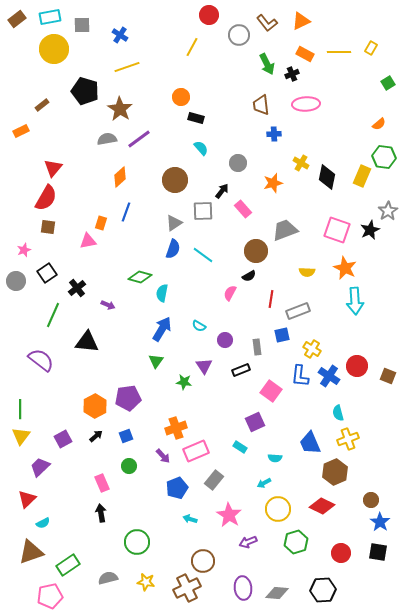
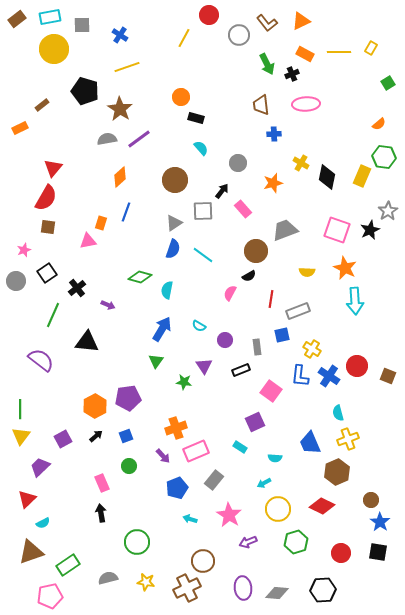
yellow line at (192, 47): moved 8 px left, 9 px up
orange rectangle at (21, 131): moved 1 px left, 3 px up
cyan semicircle at (162, 293): moved 5 px right, 3 px up
brown hexagon at (335, 472): moved 2 px right
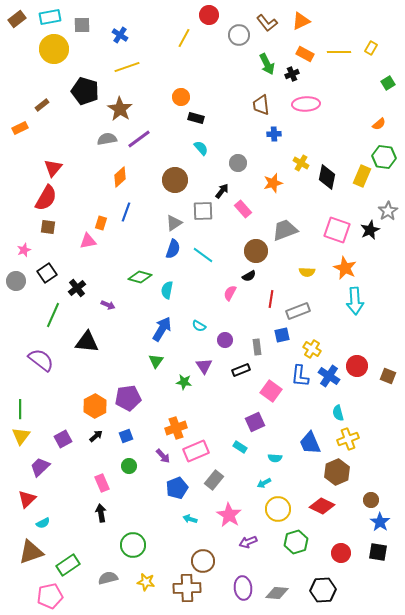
green circle at (137, 542): moved 4 px left, 3 px down
brown cross at (187, 588): rotated 24 degrees clockwise
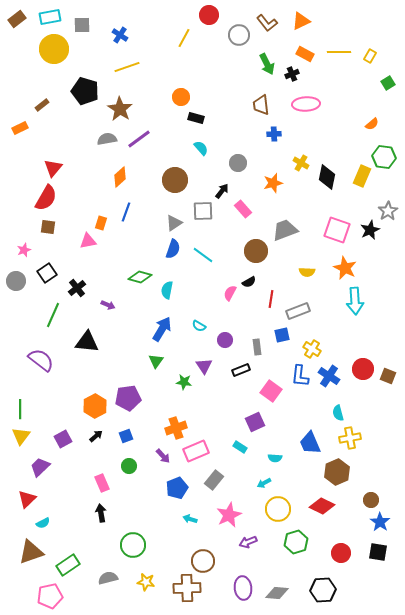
yellow rectangle at (371, 48): moved 1 px left, 8 px down
orange semicircle at (379, 124): moved 7 px left
black semicircle at (249, 276): moved 6 px down
red circle at (357, 366): moved 6 px right, 3 px down
yellow cross at (348, 439): moved 2 px right, 1 px up; rotated 10 degrees clockwise
pink star at (229, 515): rotated 15 degrees clockwise
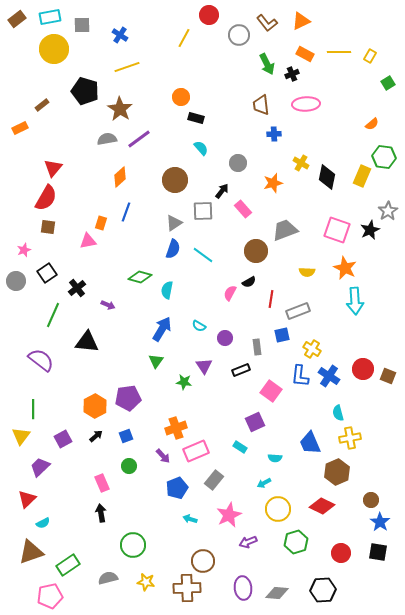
purple circle at (225, 340): moved 2 px up
green line at (20, 409): moved 13 px right
